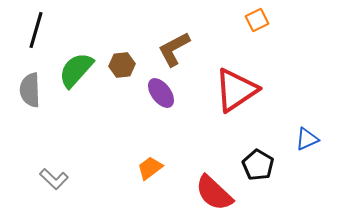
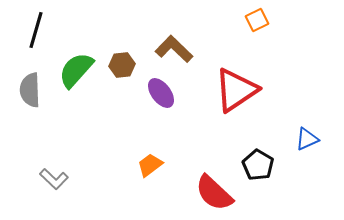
brown L-shape: rotated 72 degrees clockwise
orange trapezoid: moved 3 px up
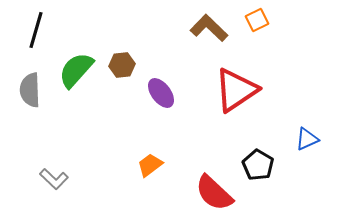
brown L-shape: moved 35 px right, 21 px up
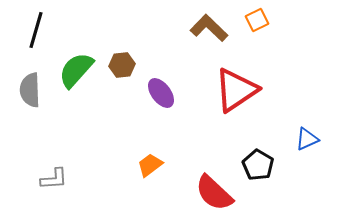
gray L-shape: rotated 48 degrees counterclockwise
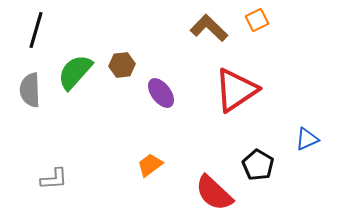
green semicircle: moved 1 px left, 2 px down
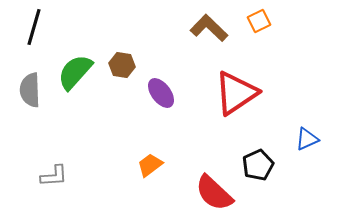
orange square: moved 2 px right, 1 px down
black line: moved 2 px left, 3 px up
brown hexagon: rotated 15 degrees clockwise
red triangle: moved 3 px down
black pentagon: rotated 16 degrees clockwise
gray L-shape: moved 3 px up
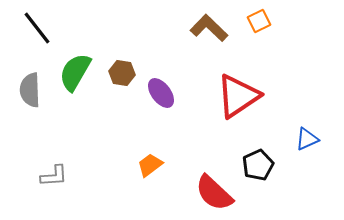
black line: moved 3 px right, 1 px down; rotated 54 degrees counterclockwise
brown hexagon: moved 8 px down
green semicircle: rotated 12 degrees counterclockwise
red triangle: moved 2 px right, 3 px down
